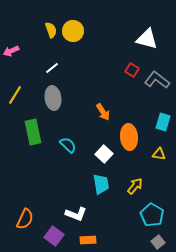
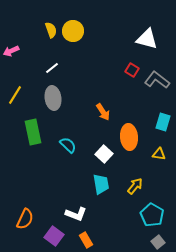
orange rectangle: moved 2 px left; rotated 63 degrees clockwise
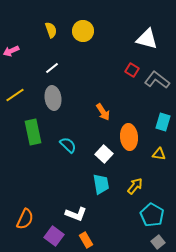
yellow circle: moved 10 px right
yellow line: rotated 24 degrees clockwise
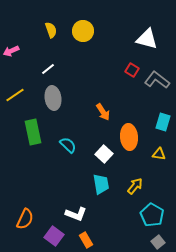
white line: moved 4 px left, 1 px down
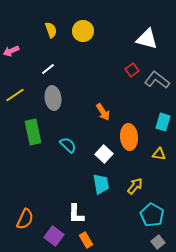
red square: rotated 24 degrees clockwise
white L-shape: rotated 70 degrees clockwise
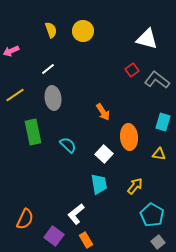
cyan trapezoid: moved 2 px left
white L-shape: rotated 50 degrees clockwise
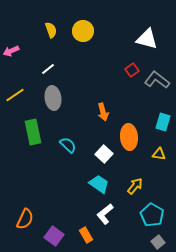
orange arrow: rotated 18 degrees clockwise
cyan trapezoid: rotated 45 degrees counterclockwise
white L-shape: moved 29 px right
orange rectangle: moved 5 px up
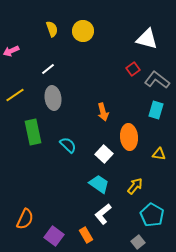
yellow semicircle: moved 1 px right, 1 px up
red square: moved 1 px right, 1 px up
cyan rectangle: moved 7 px left, 12 px up
white L-shape: moved 2 px left
gray square: moved 20 px left
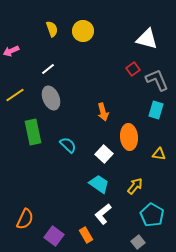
gray L-shape: rotated 30 degrees clockwise
gray ellipse: moved 2 px left; rotated 15 degrees counterclockwise
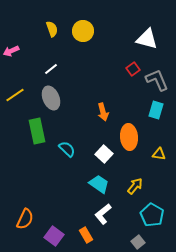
white line: moved 3 px right
green rectangle: moved 4 px right, 1 px up
cyan semicircle: moved 1 px left, 4 px down
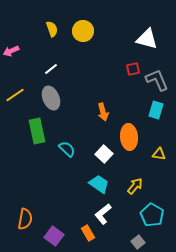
red square: rotated 24 degrees clockwise
orange semicircle: rotated 15 degrees counterclockwise
orange rectangle: moved 2 px right, 2 px up
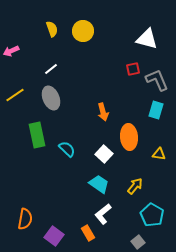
green rectangle: moved 4 px down
